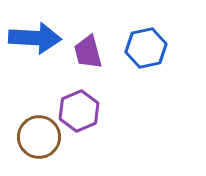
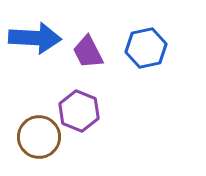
purple trapezoid: rotated 12 degrees counterclockwise
purple hexagon: rotated 15 degrees counterclockwise
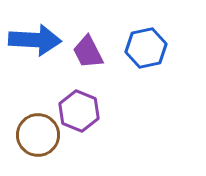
blue arrow: moved 2 px down
brown circle: moved 1 px left, 2 px up
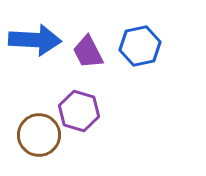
blue hexagon: moved 6 px left, 2 px up
purple hexagon: rotated 6 degrees counterclockwise
brown circle: moved 1 px right
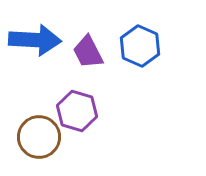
blue hexagon: rotated 24 degrees counterclockwise
purple hexagon: moved 2 px left
brown circle: moved 2 px down
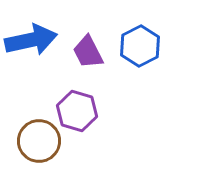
blue arrow: moved 4 px left; rotated 15 degrees counterclockwise
blue hexagon: rotated 9 degrees clockwise
brown circle: moved 4 px down
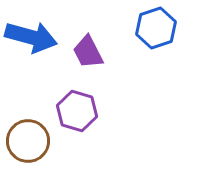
blue arrow: moved 3 px up; rotated 27 degrees clockwise
blue hexagon: moved 16 px right, 18 px up; rotated 9 degrees clockwise
brown circle: moved 11 px left
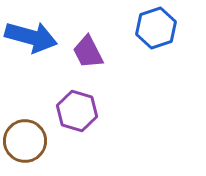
brown circle: moved 3 px left
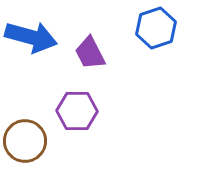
purple trapezoid: moved 2 px right, 1 px down
purple hexagon: rotated 15 degrees counterclockwise
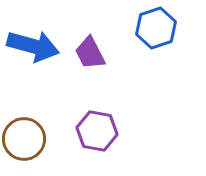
blue arrow: moved 2 px right, 9 px down
purple hexagon: moved 20 px right, 20 px down; rotated 9 degrees clockwise
brown circle: moved 1 px left, 2 px up
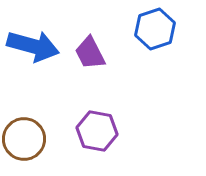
blue hexagon: moved 1 px left, 1 px down
